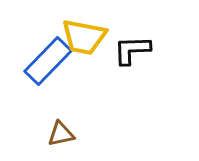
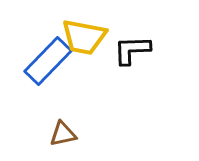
brown triangle: moved 2 px right
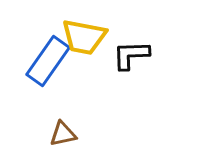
black L-shape: moved 1 px left, 5 px down
blue rectangle: rotated 9 degrees counterclockwise
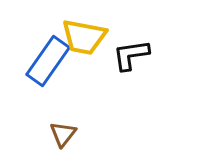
black L-shape: rotated 6 degrees counterclockwise
brown triangle: rotated 40 degrees counterclockwise
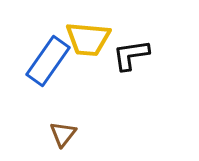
yellow trapezoid: moved 4 px right, 2 px down; rotated 6 degrees counterclockwise
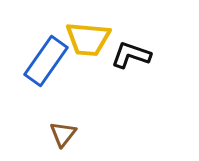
black L-shape: rotated 27 degrees clockwise
blue rectangle: moved 2 px left
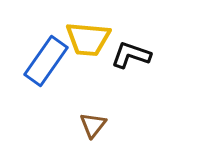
brown triangle: moved 30 px right, 9 px up
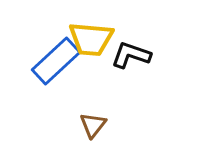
yellow trapezoid: moved 3 px right
blue rectangle: moved 10 px right; rotated 12 degrees clockwise
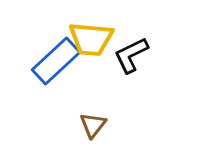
black L-shape: rotated 45 degrees counterclockwise
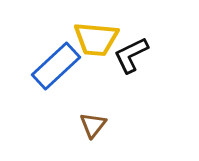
yellow trapezoid: moved 5 px right
blue rectangle: moved 5 px down
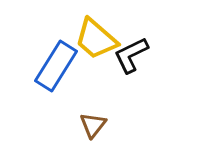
yellow trapezoid: rotated 36 degrees clockwise
blue rectangle: rotated 15 degrees counterclockwise
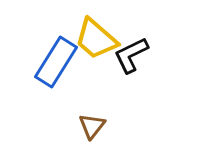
blue rectangle: moved 4 px up
brown triangle: moved 1 px left, 1 px down
